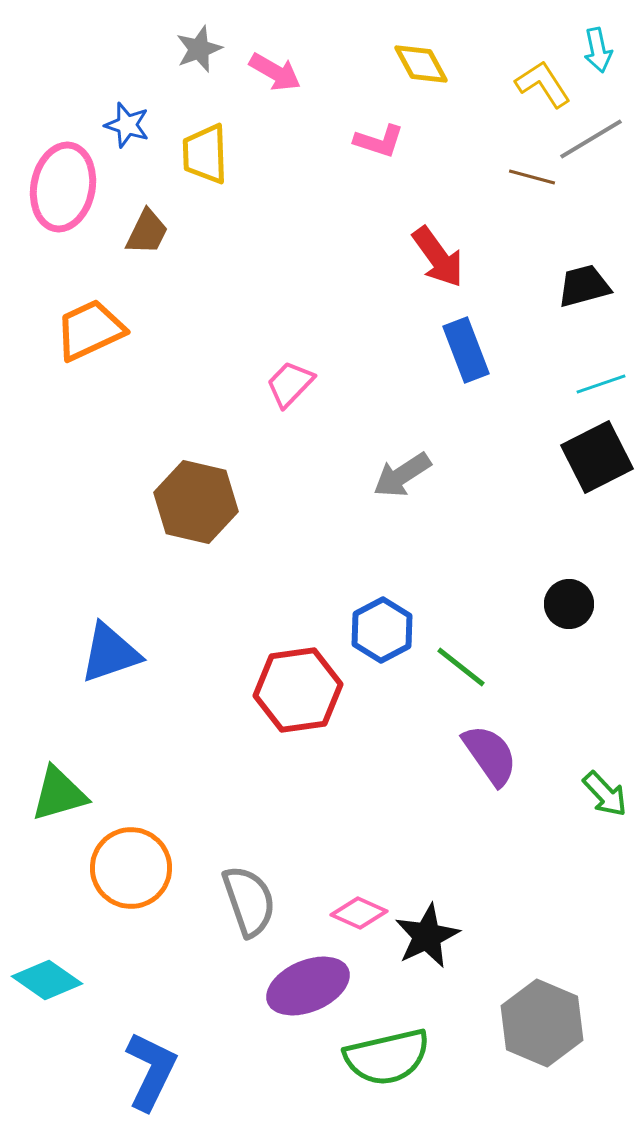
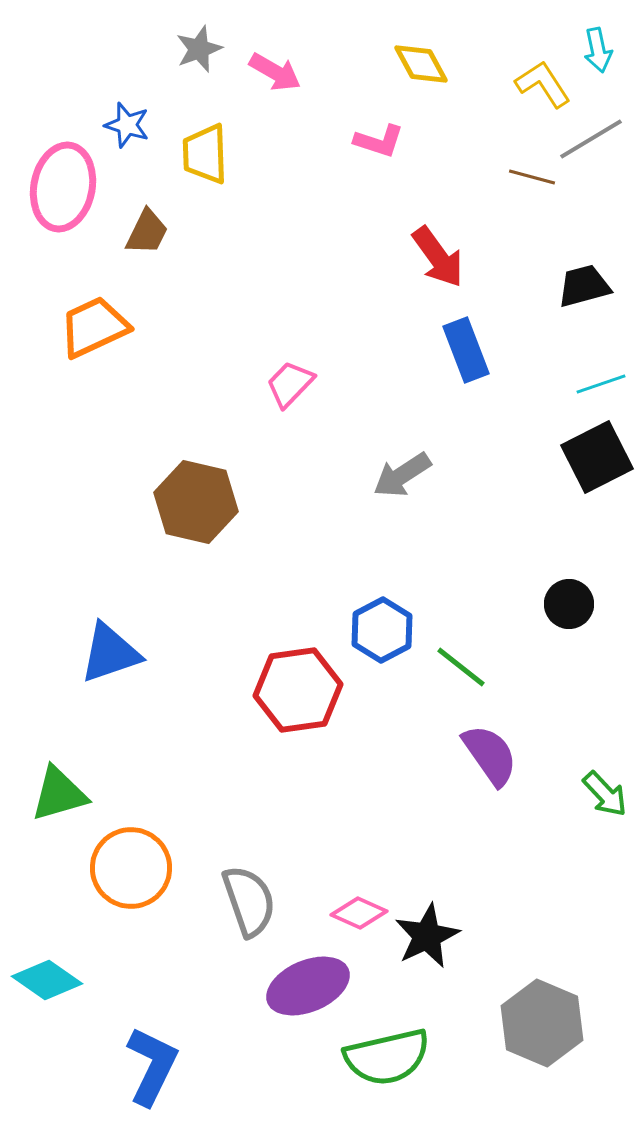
orange trapezoid: moved 4 px right, 3 px up
blue L-shape: moved 1 px right, 5 px up
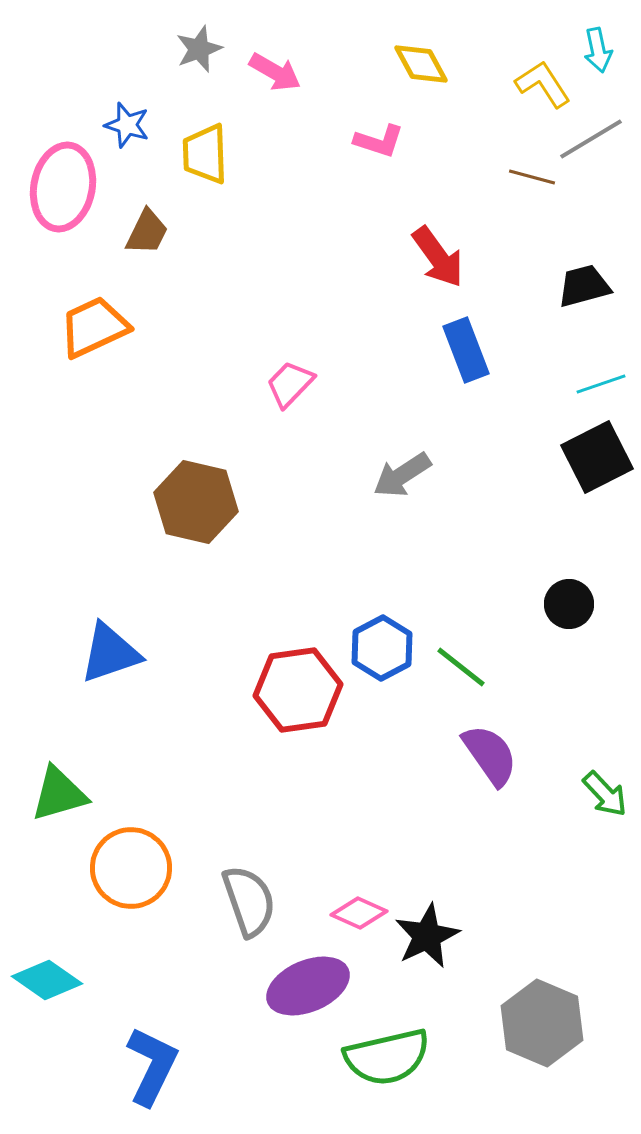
blue hexagon: moved 18 px down
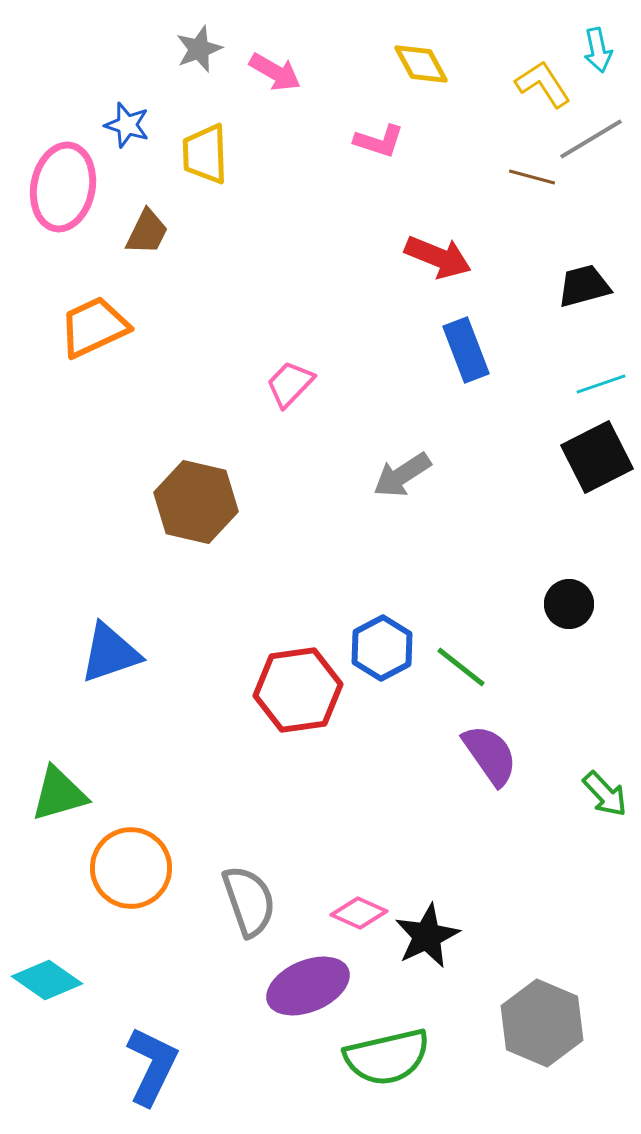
red arrow: rotated 32 degrees counterclockwise
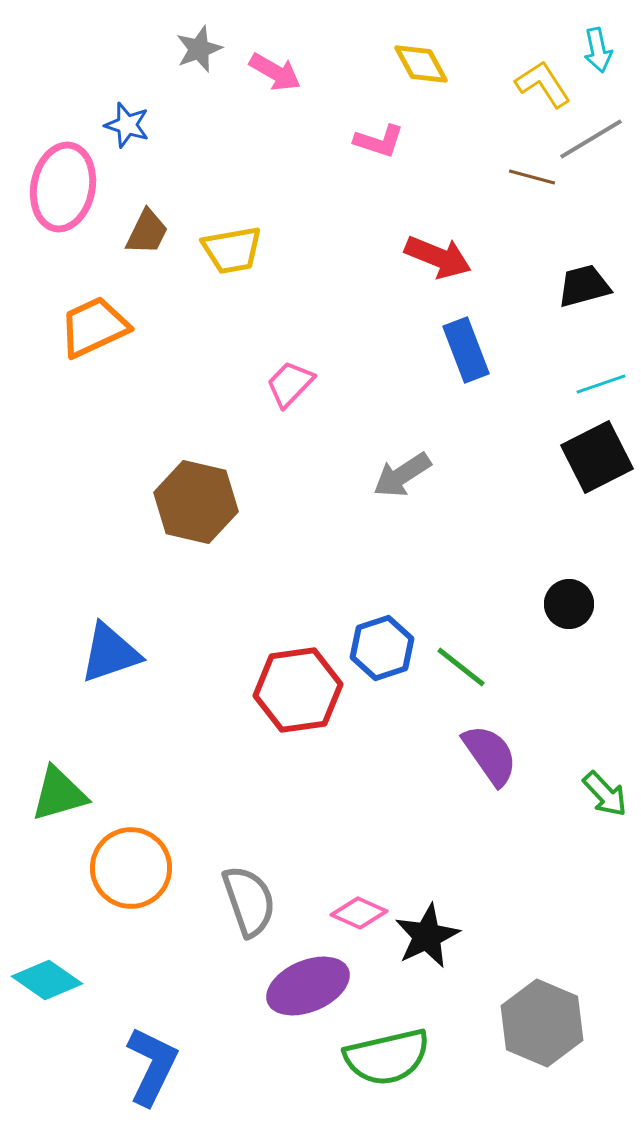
yellow trapezoid: moved 27 px right, 96 px down; rotated 98 degrees counterclockwise
blue hexagon: rotated 10 degrees clockwise
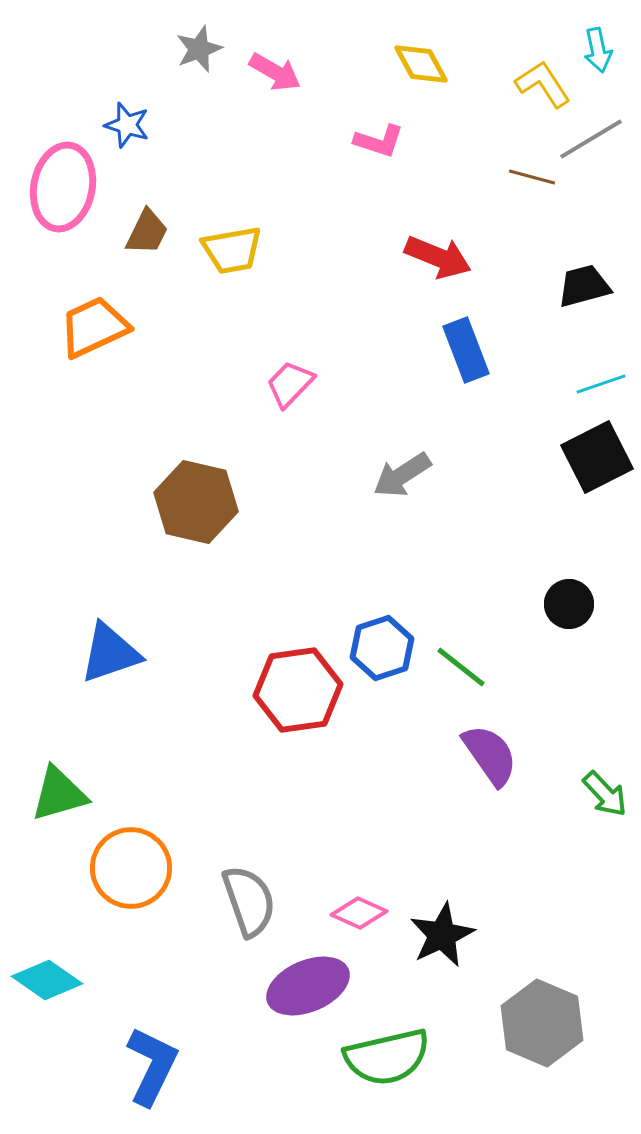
black star: moved 15 px right, 1 px up
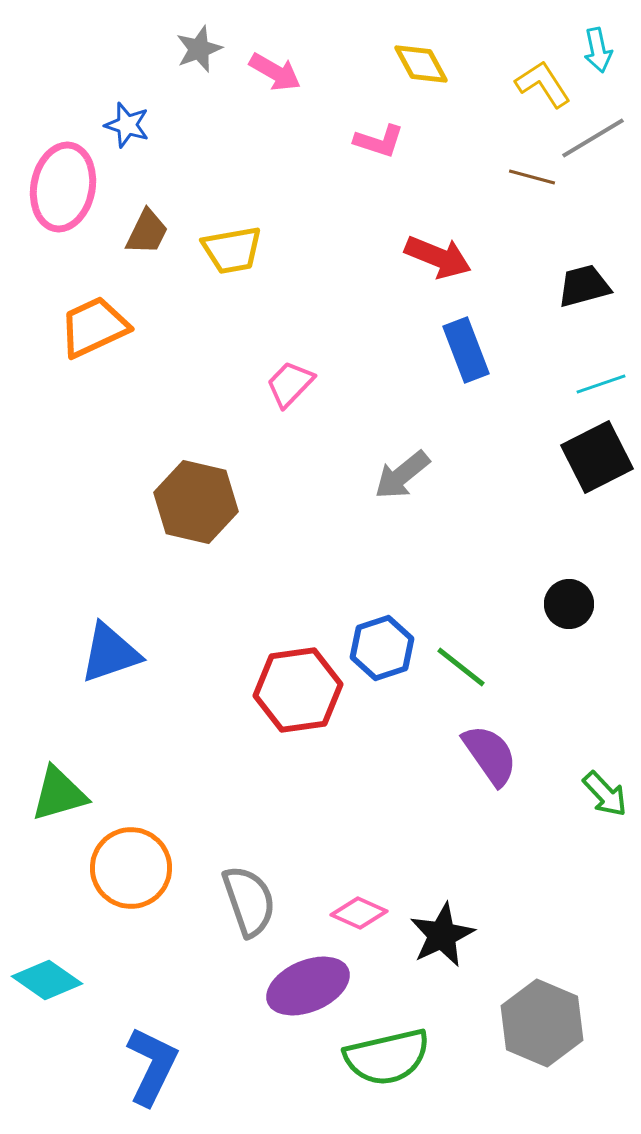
gray line: moved 2 px right, 1 px up
gray arrow: rotated 6 degrees counterclockwise
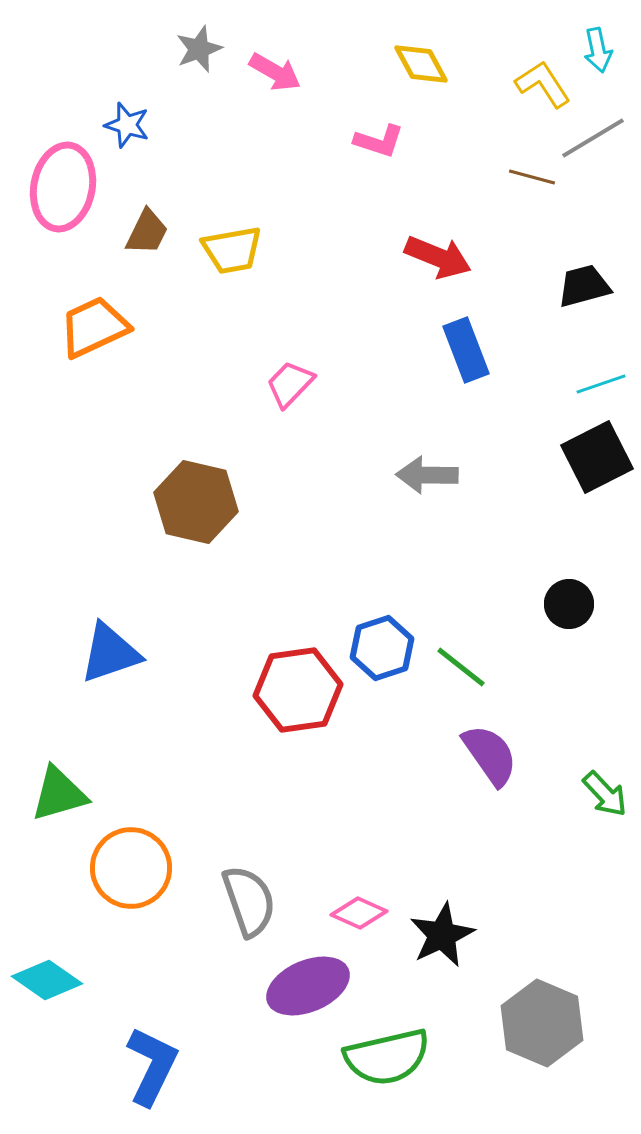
gray arrow: moved 25 px right; rotated 40 degrees clockwise
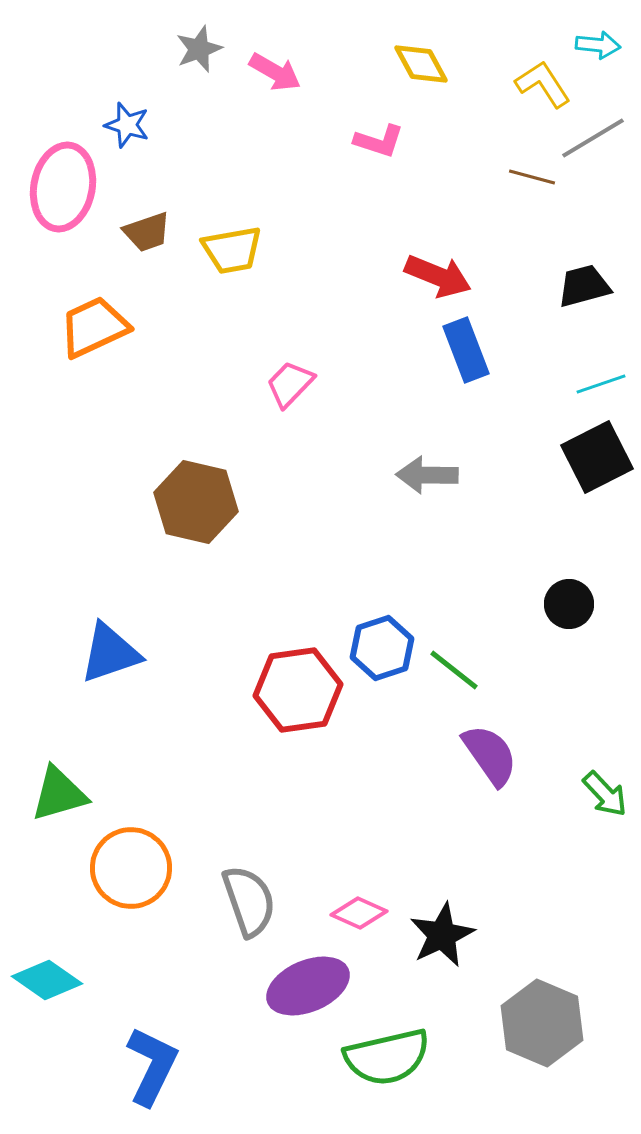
cyan arrow: moved 5 px up; rotated 72 degrees counterclockwise
brown trapezoid: rotated 45 degrees clockwise
red arrow: moved 19 px down
green line: moved 7 px left, 3 px down
